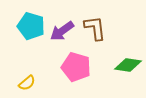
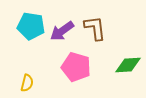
cyan pentagon: rotated 8 degrees counterclockwise
green diamond: rotated 12 degrees counterclockwise
yellow semicircle: rotated 36 degrees counterclockwise
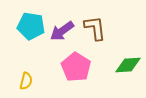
pink pentagon: rotated 16 degrees clockwise
yellow semicircle: moved 1 px left, 2 px up
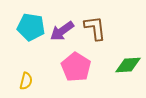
cyan pentagon: moved 1 px down
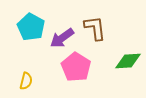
cyan pentagon: rotated 20 degrees clockwise
purple arrow: moved 7 px down
green diamond: moved 4 px up
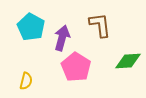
brown L-shape: moved 5 px right, 3 px up
purple arrow: rotated 140 degrees clockwise
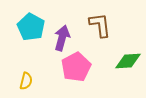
pink pentagon: rotated 12 degrees clockwise
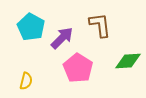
purple arrow: rotated 30 degrees clockwise
pink pentagon: moved 2 px right, 1 px down; rotated 12 degrees counterclockwise
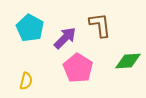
cyan pentagon: moved 1 px left, 1 px down
purple arrow: moved 3 px right
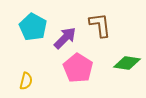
cyan pentagon: moved 3 px right, 1 px up
green diamond: moved 1 px left, 2 px down; rotated 12 degrees clockwise
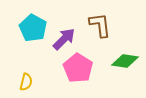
cyan pentagon: moved 1 px down
purple arrow: moved 1 px left, 1 px down
green diamond: moved 2 px left, 2 px up
yellow semicircle: moved 1 px down
